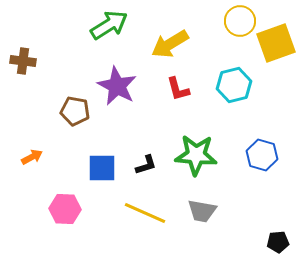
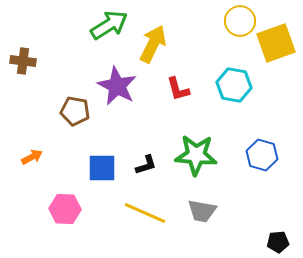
yellow arrow: moved 17 px left; rotated 147 degrees clockwise
cyan hexagon: rotated 24 degrees clockwise
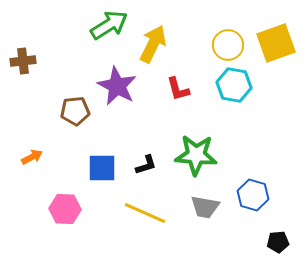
yellow circle: moved 12 px left, 24 px down
brown cross: rotated 15 degrees counterclockwise
brown pentagon: rotated 16 degrees counterclockwise
blue hexagon: moved 9 px left, 40 px down
gray trapezoid: moved 3 px right, 4 px up
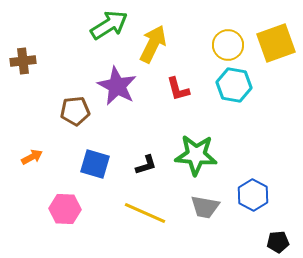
blue square: moved 7 px left, 4 px up; rotated 16 degrees clockwise
blue hexagon: rotated 12 degrees clockwise
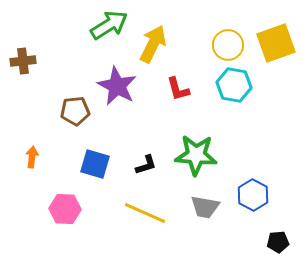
orange arrow: rotated 55 degrees counterclockwise
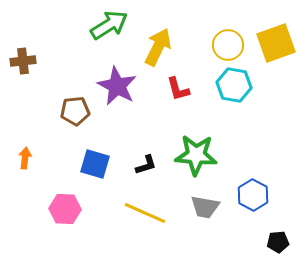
yellow arrow: moved 5 px right, 3 px down
orange arrow: moved 7 px left, 1 px down
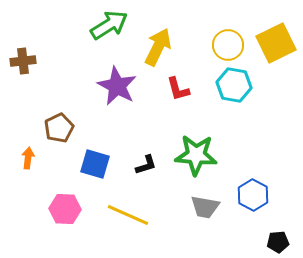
yellow square: rotated 6 degrees counterclockwise
brown pentagon: moved 16 px left, 17 px down; rotated 20 degrees counterclockwise
orange arrow: moved 3 px right
yellow line: moved 17 px left, 2 px down
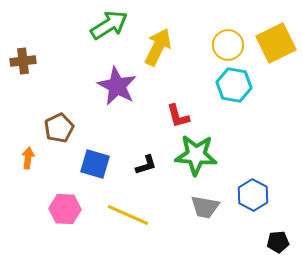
red L-shape: moved 27 px down
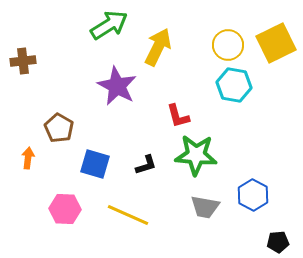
brown pentagon: rotated 16 degrees counterclockwise
